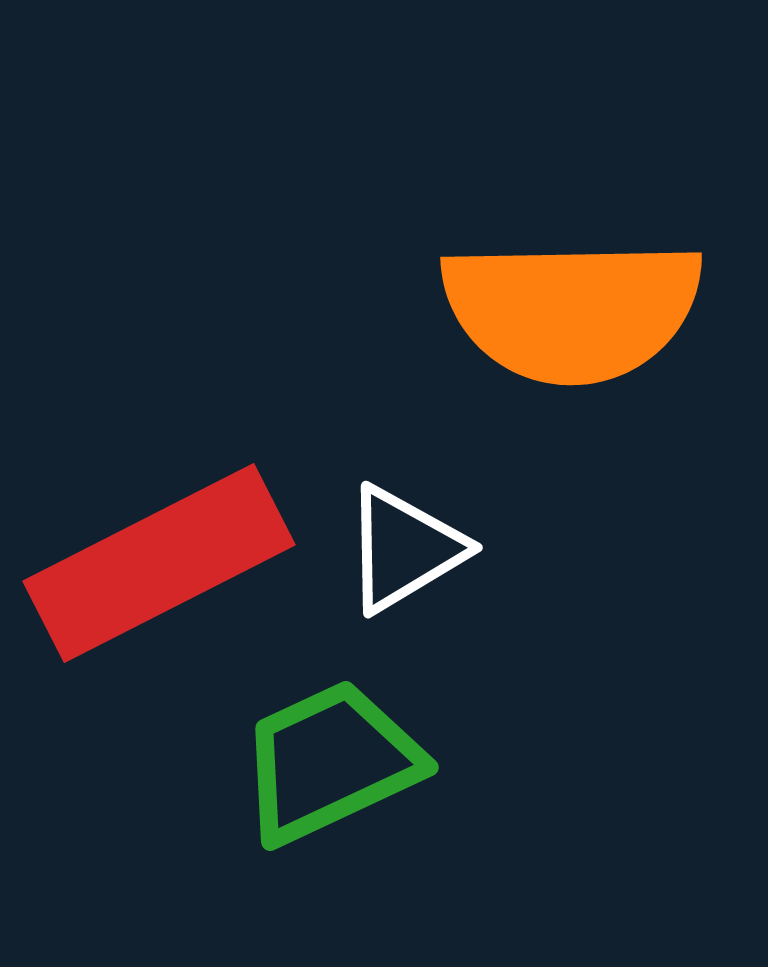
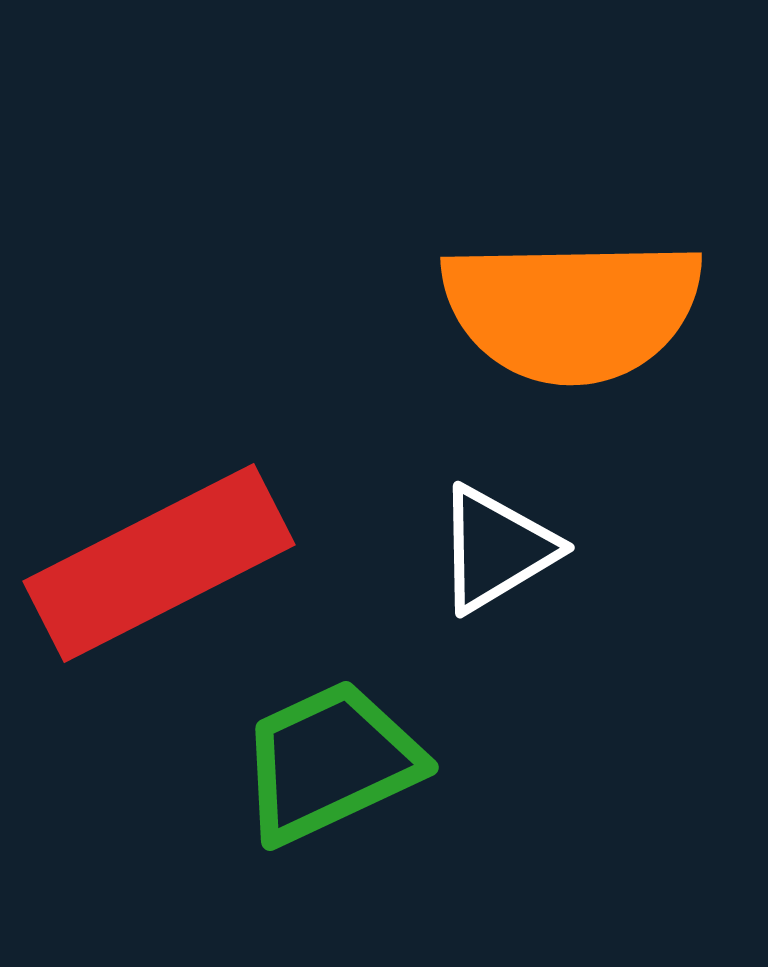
white triangle: moved 92 px right
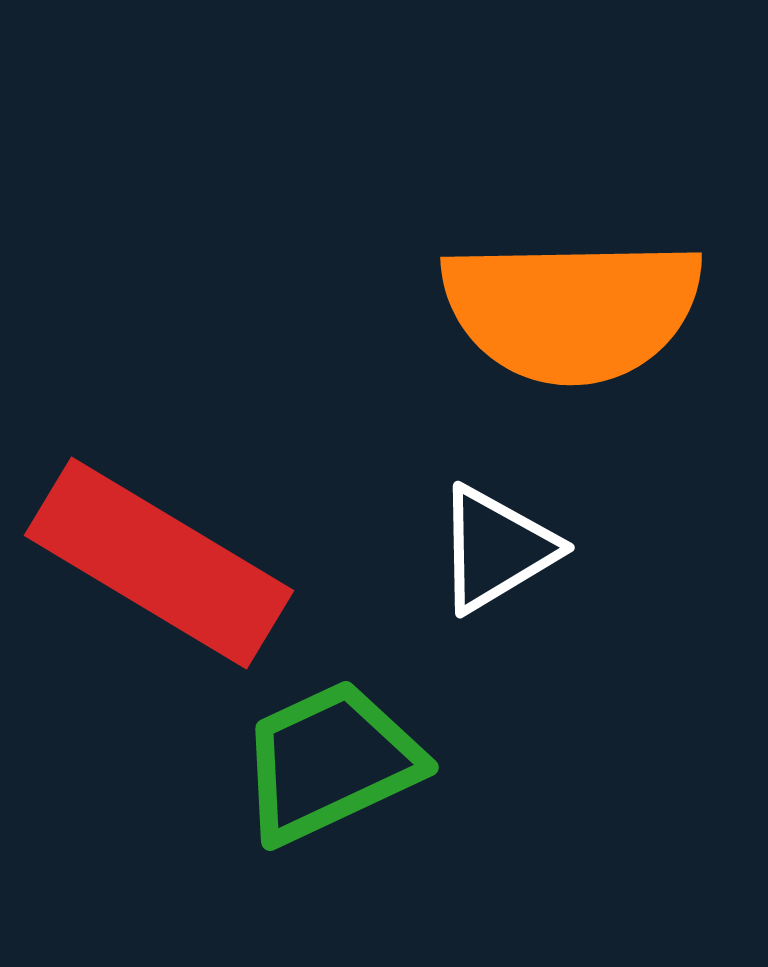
red rectangle: rotated 58 degrees clockwise
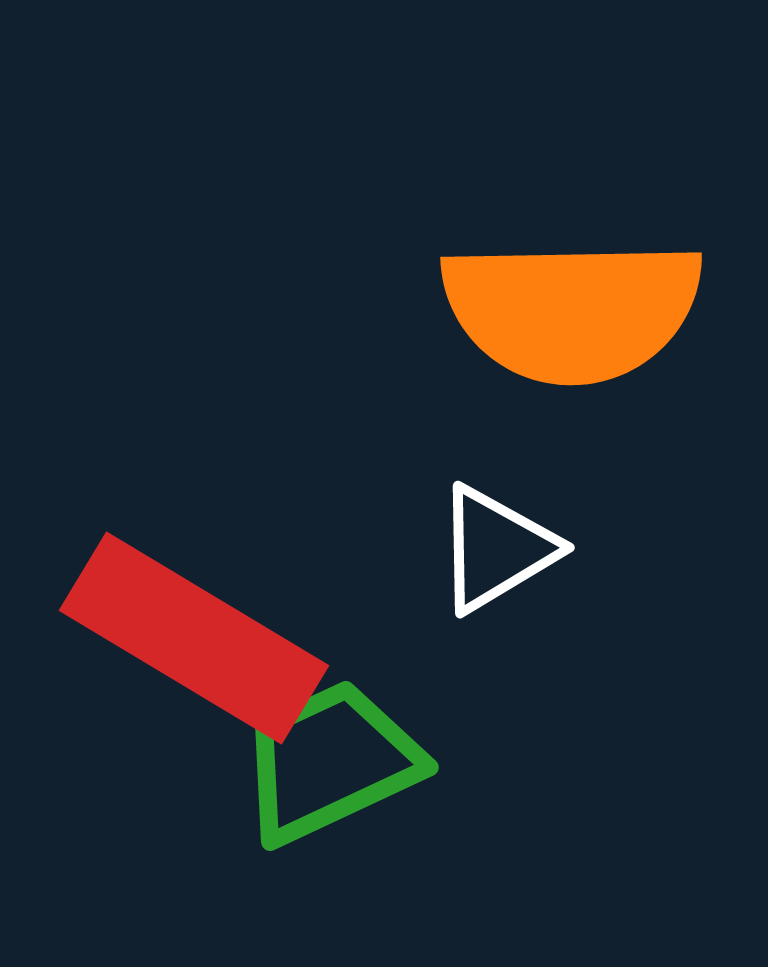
red rectangle: moved 35 px right, 75 px down
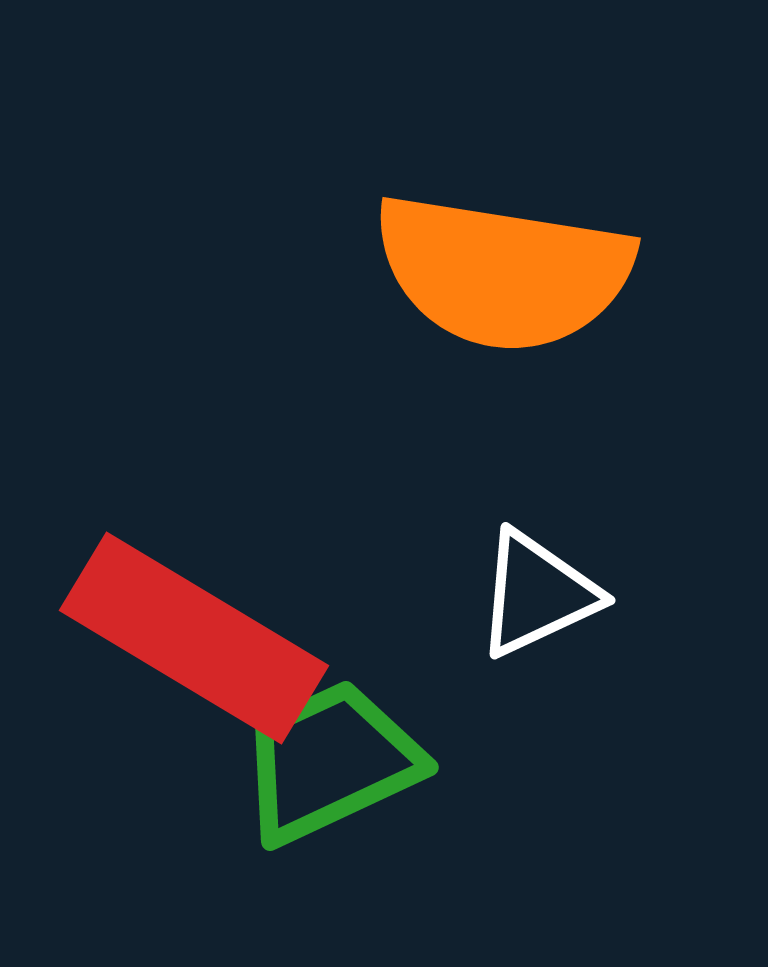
orange semicircle: moved 69 px left, 38 px up; rotated 10 degrees clockwise
white triangle: moved 41 px right, 45 px down; rotated 6 degrees clockwise
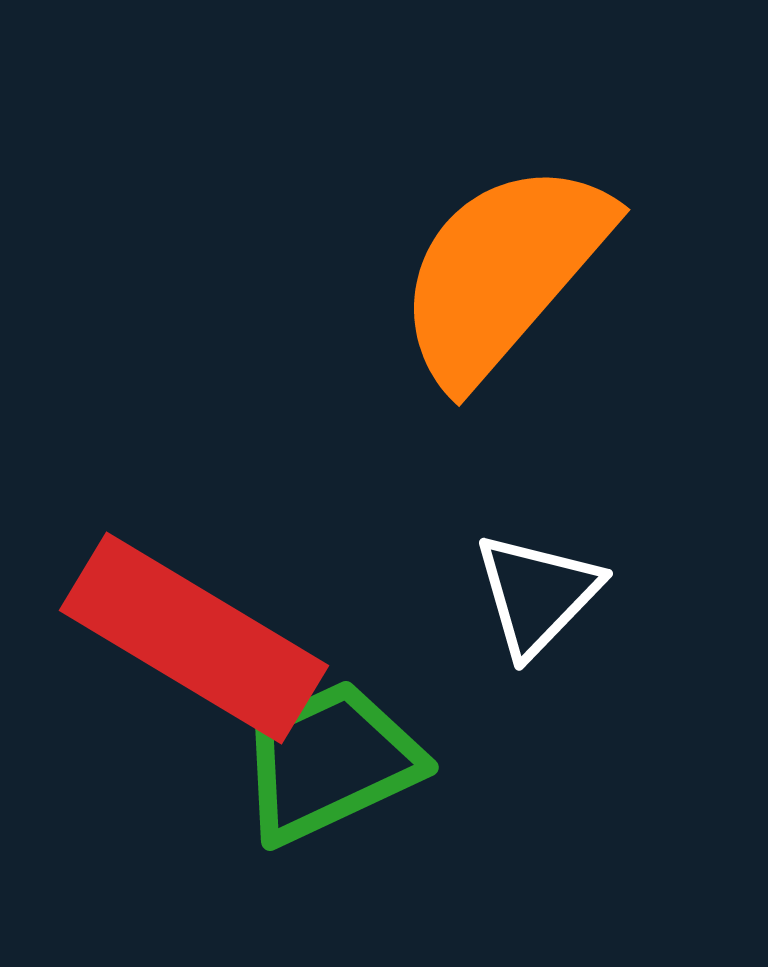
orange semicircle: rotated 122 degrees clockwise
white triangle: rotated 21 degrees counterclockwise
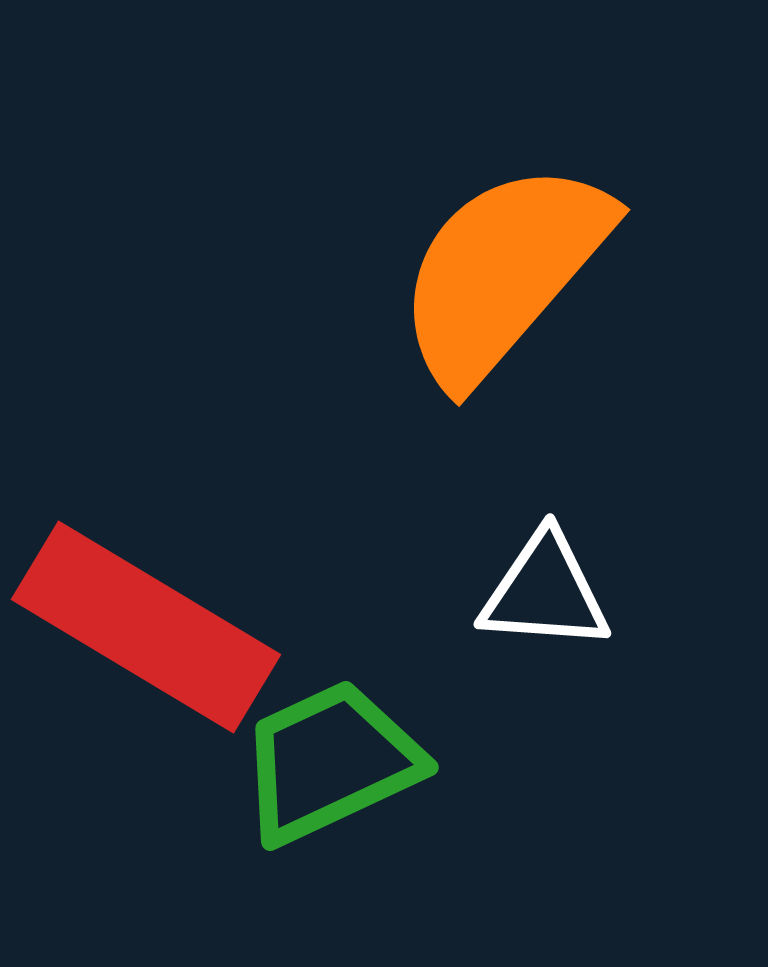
white triangle: moved 8 px right, 2 px up; rotated 50 degrees clockwise
red rectangle: moved 48 px left, 11 px up
